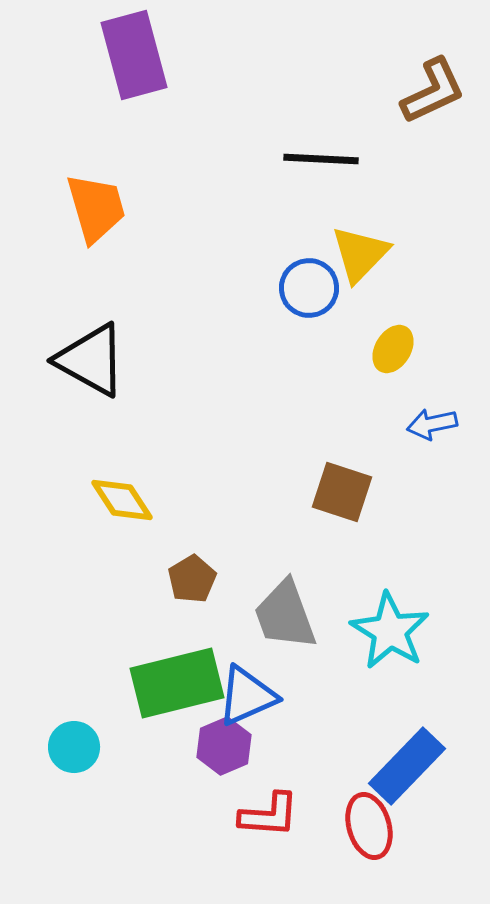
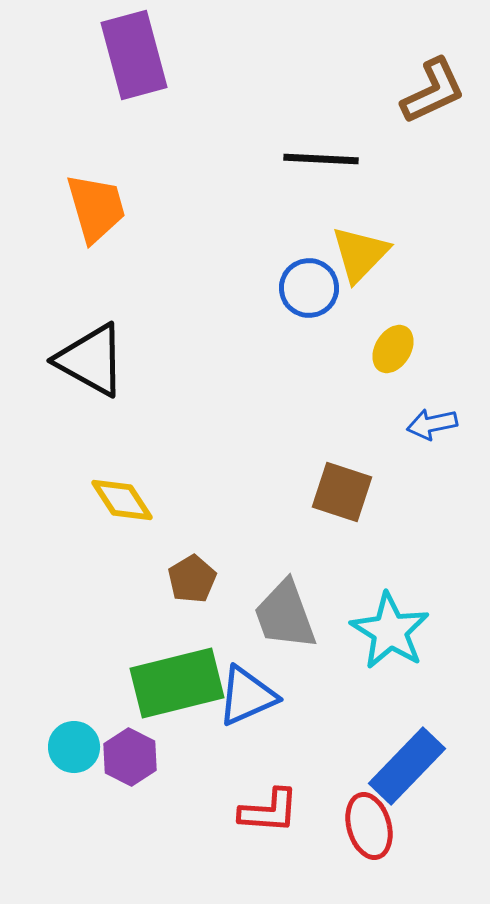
purple hexagon: moved 94 px left, 11 px down; rotated 10 degrees counterclockwise
red L-shape: moved 4 px up
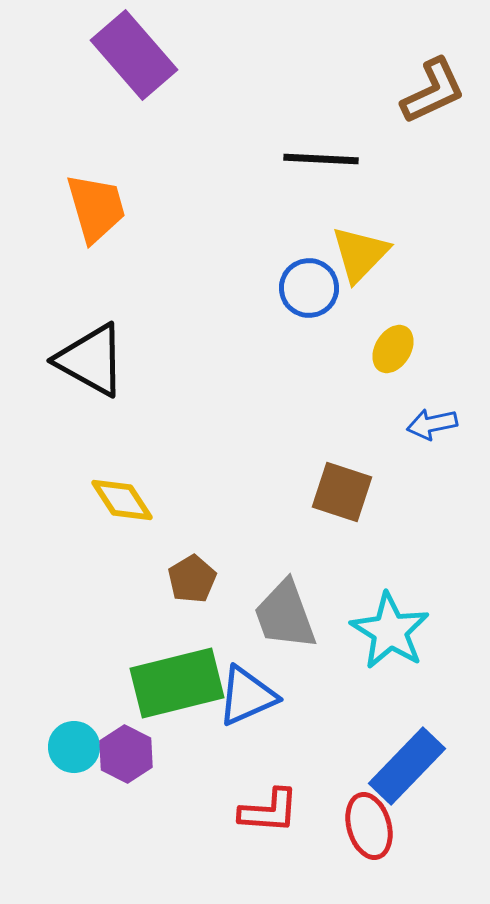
purple rectangle: rotated 26 degrees counterclockwise
purple hexagon: moved 4 px left, 3 px up
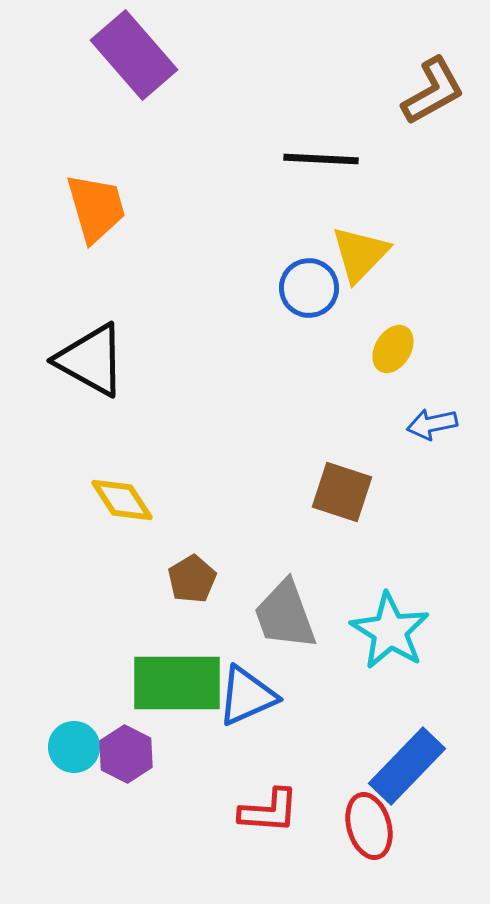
brown L-shape: rotated 4 degrees counterclockwise
green rectangle: rotated 14 degrees clockwise
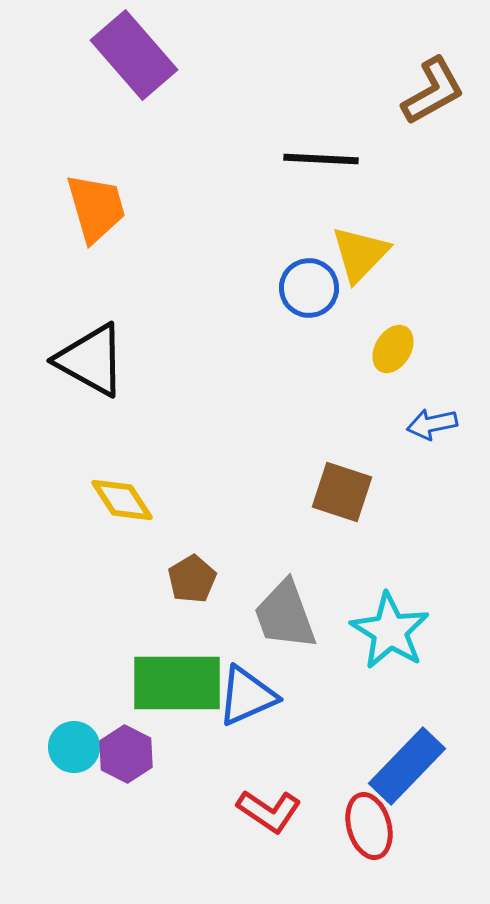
red L-shape: rotated 30 degrees clockwise
